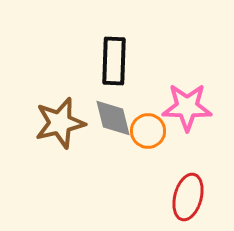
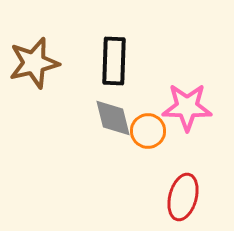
brown star: moved 26 px left, 60 px up
red ellipse: moved 5 px left
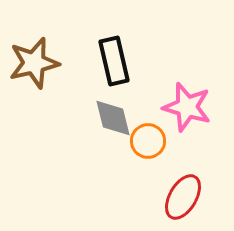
black rectangle: rotated 15 degrees counterclockwise
pink star: rotated 15 degrees clockwise
orange circle: moved 10 px down
red ellipse: rotated 15 degrees clockwise
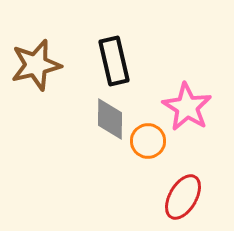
brown star: moved 2 px right, 2 px down
pink star: rotated 15 degrees clockwise
gray diamond: moved 3 px left, 1 px down; rotated 15 degrees clockwise
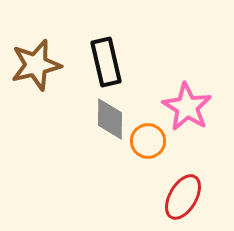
black rectangle: moved 8 px left, 1 px down
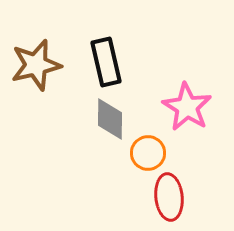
orange circle: moved 12 px down
red ellipse: moved 14 px left; rotated 36 degrees counterclockwise
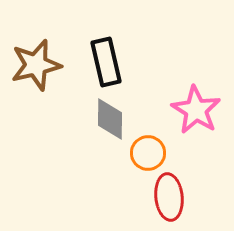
pink star: moved 9 px right, 3 px down
